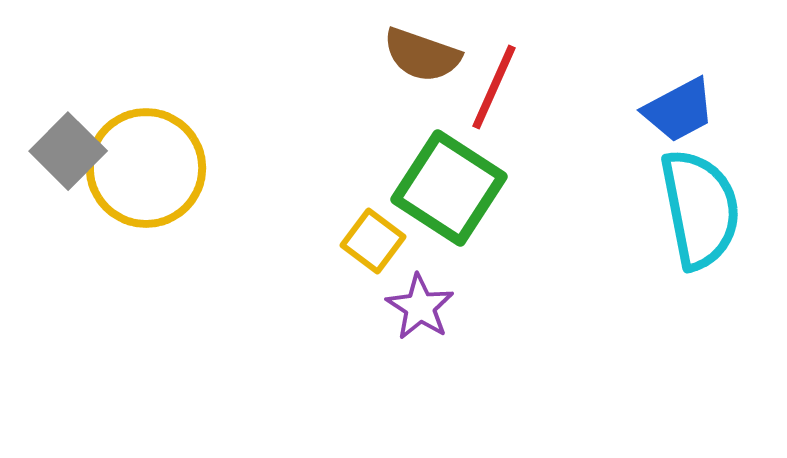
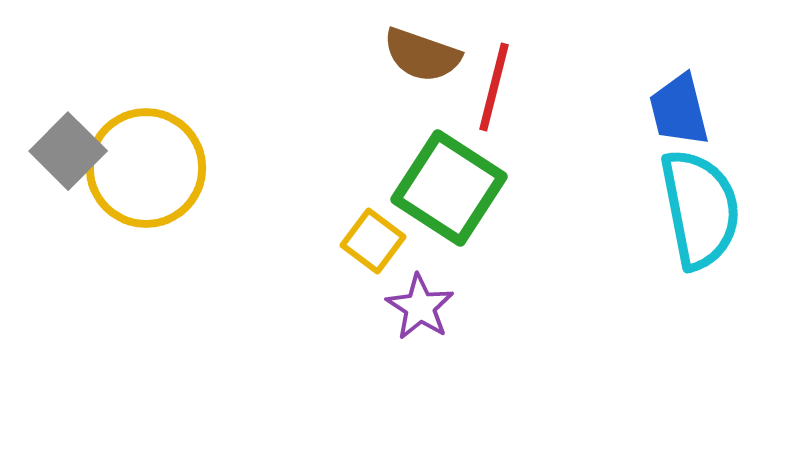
red line: rotated 10 degrees counterclockwise
blue trapezoid: rotated 104 degrees clockwise
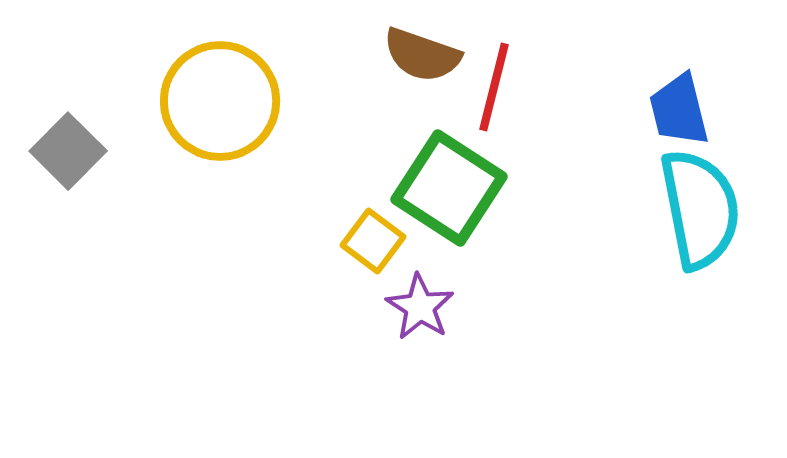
yellow circle: moved 74 px right, 67 px up
